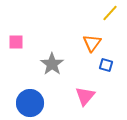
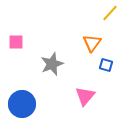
gray star: rotated 15 degrees clockwise
blue circle: moved 8 px left, 1 px down
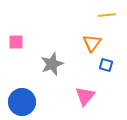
yellow line: moved 3 px left, 2 px down; rotated 42 degrees clockwise
blue circle: moved 2 px up
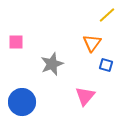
yellow line: rotated 36 degrees counterclockwise
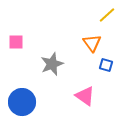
orange triangle: rotated 12 degrees counterclockwise
pink triangle: rotated 35 degrees counterclockwise
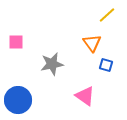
gray star: rotated 10 degrees clockwise
blue circle: moved 4 px left, 2 px up
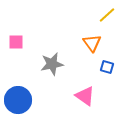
blue square: moved 1 px right, 2 px down
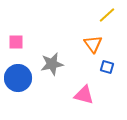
orange triangle: moved 1 px right, 1 px down
pink triangle: moved 1 px left, 1 px up; rotated 20 degrees counterclockwise
blue circle: moved 22 px up
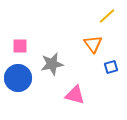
yellow line: moved 1 px down
pink square: moved 4 px right, 4 px down
blue square: moved 4 px right; rotated 32 degrees counterclockwise
pink triangle: moved 9 px left
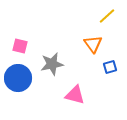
pink square: rotated 14 degrees clockwise
blue square: moved 1 px left
